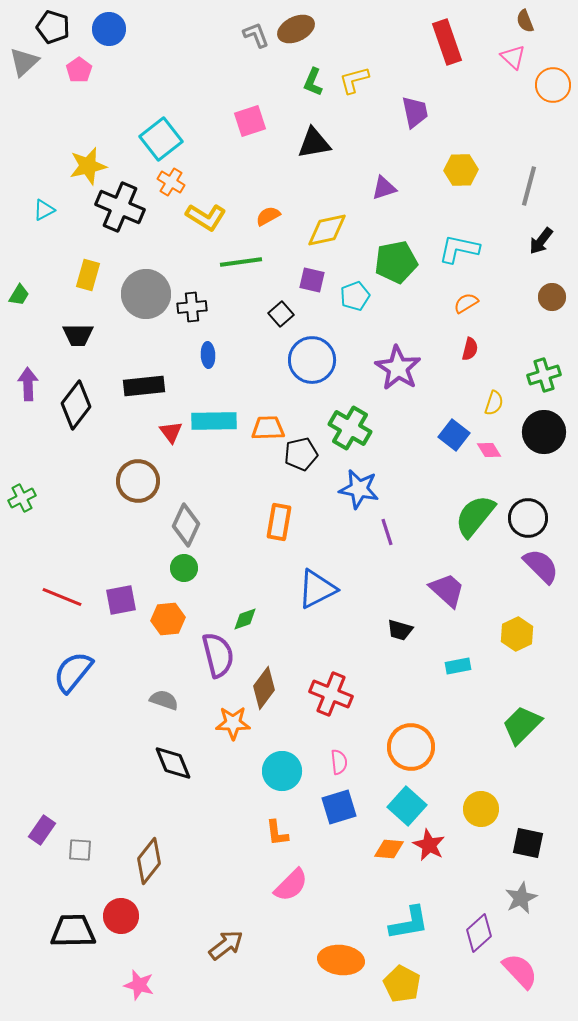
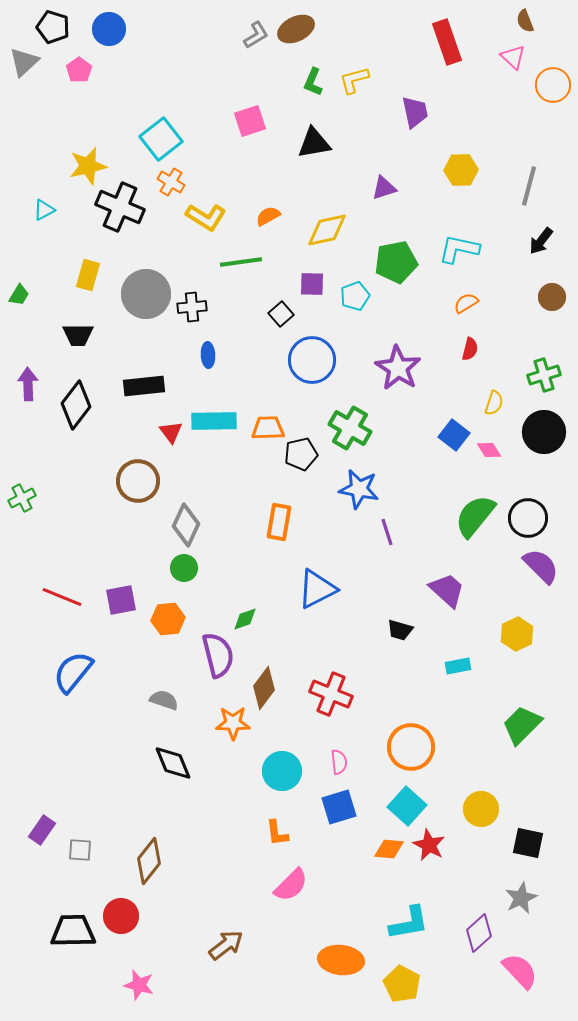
gray L-shape at (256, 35): rotated 80 degrees clockwise
purple square at (312, 280): moved 4 px down; rotated 12 degrees counterclockwise
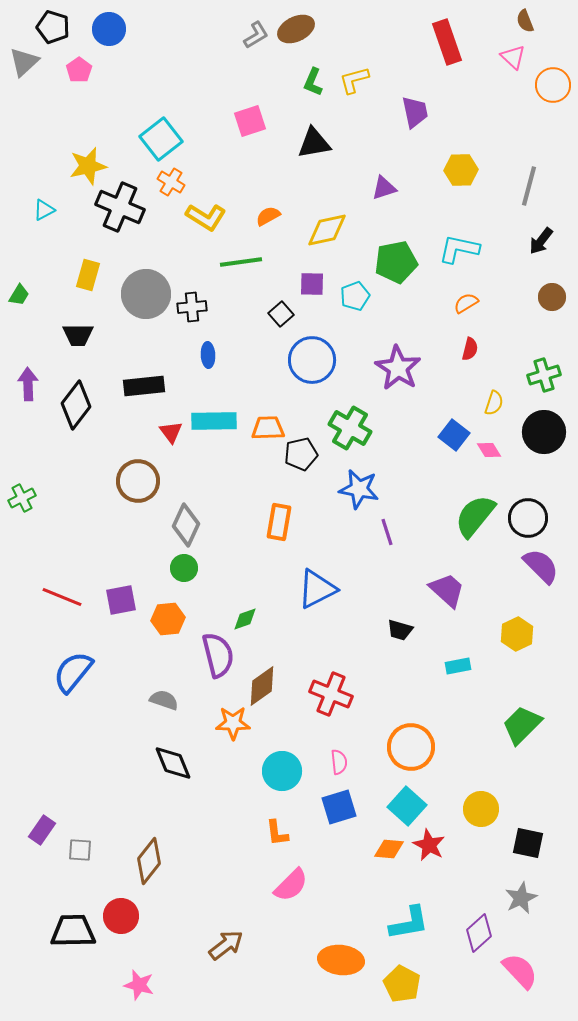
brown diamond at (264, 688): moved 2 px left, 2 px up; rotated 18 degrees clockwise
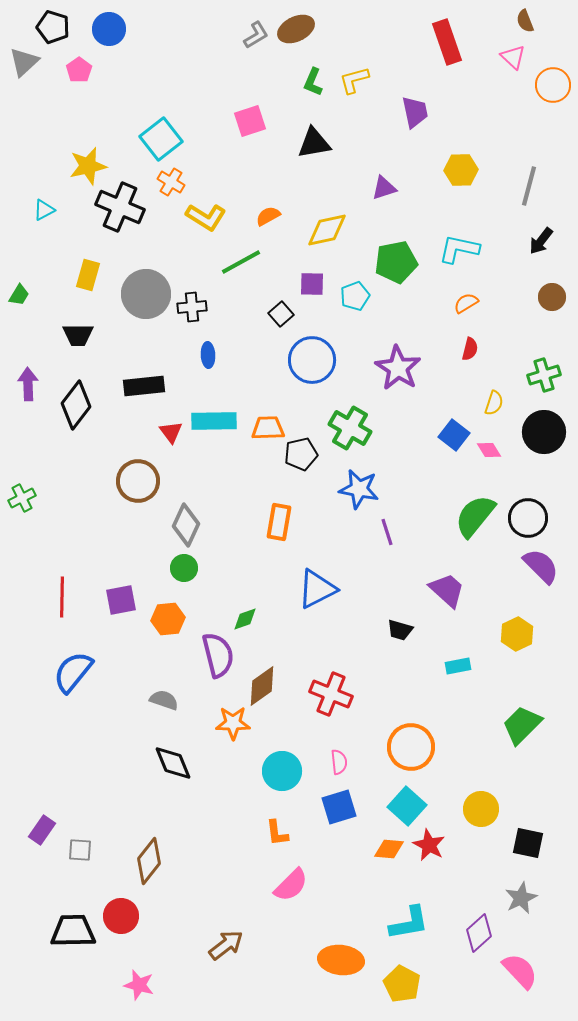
green line at (241, 262): rotated 21 degrees counterclockwise
red line at (62, 597): rotated 69 degrees clockwise
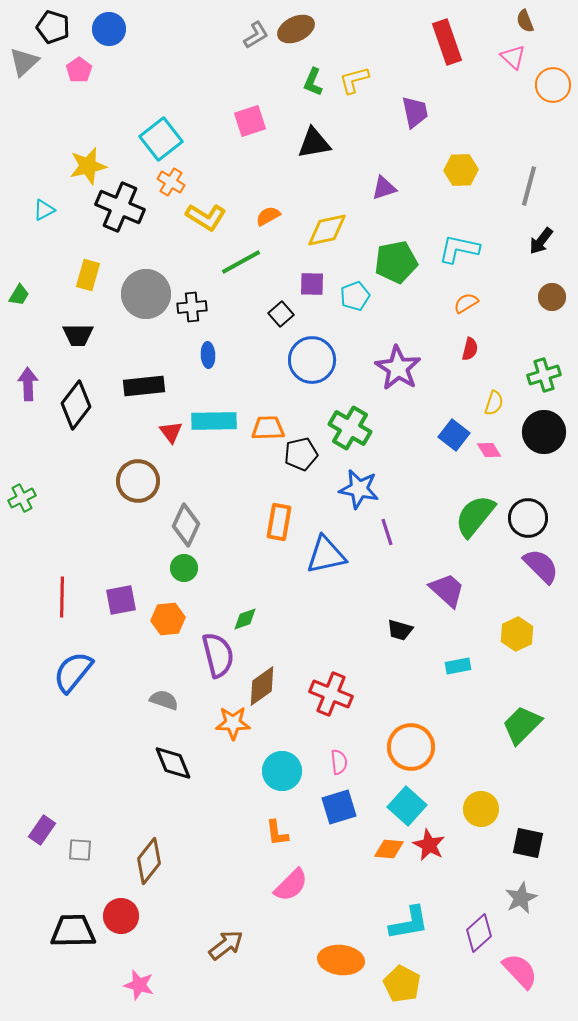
blue triangle at (317, 589): moved 9 px right, 34 px up; rotated 15 degrees clockwise
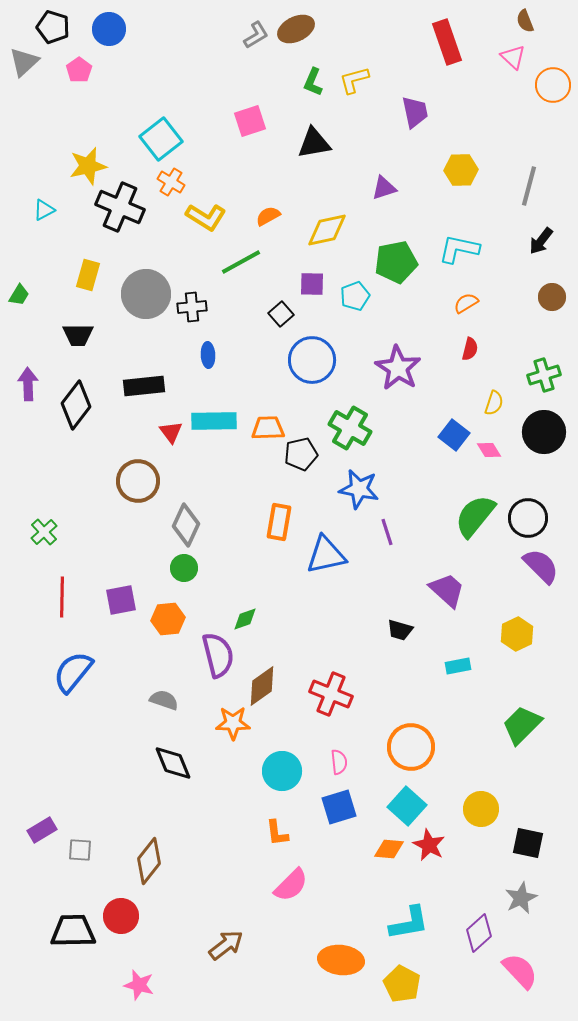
green cross at (22, 498): moved 22 px right, 34 px down; rotated 16 degrees counterclockwise
purple rectangle at (42, 830): rotated 24 degrees clockwise
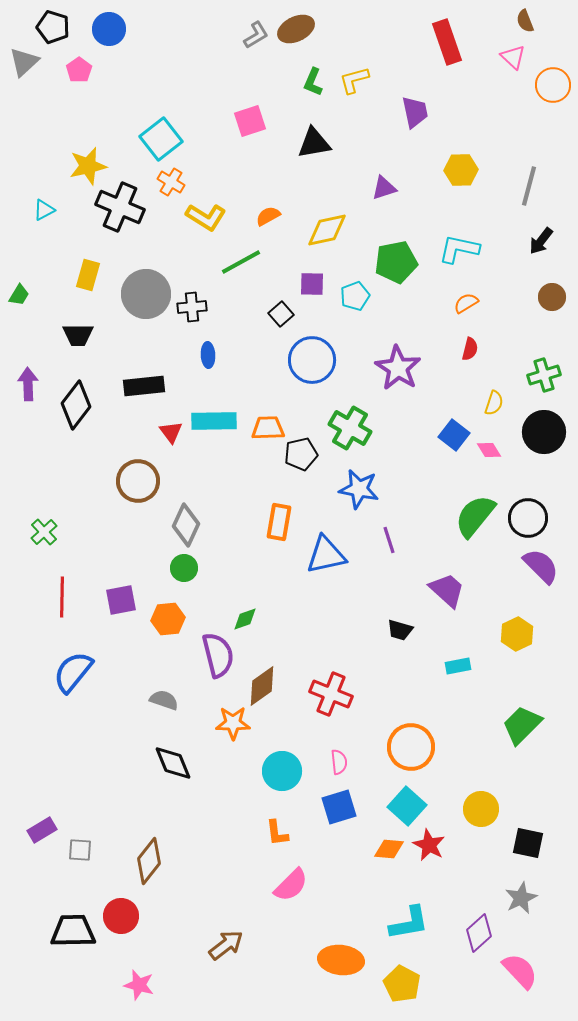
purple line at (387, 532): moved 2 px right, 8 px down
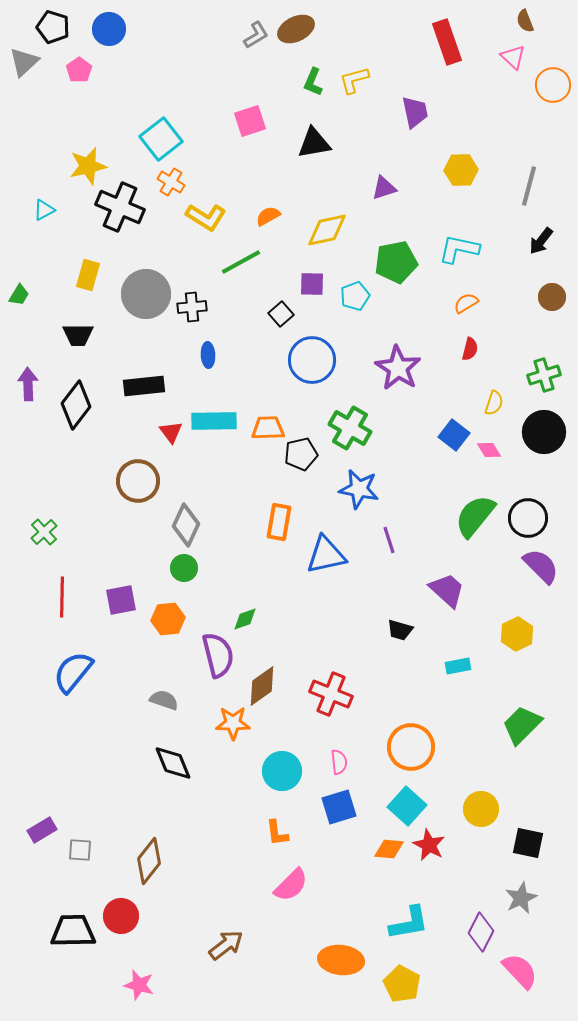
purple diamond at (479, 933): moved 2 px right, 1 px up; rotated 21 degrees counterclockwise
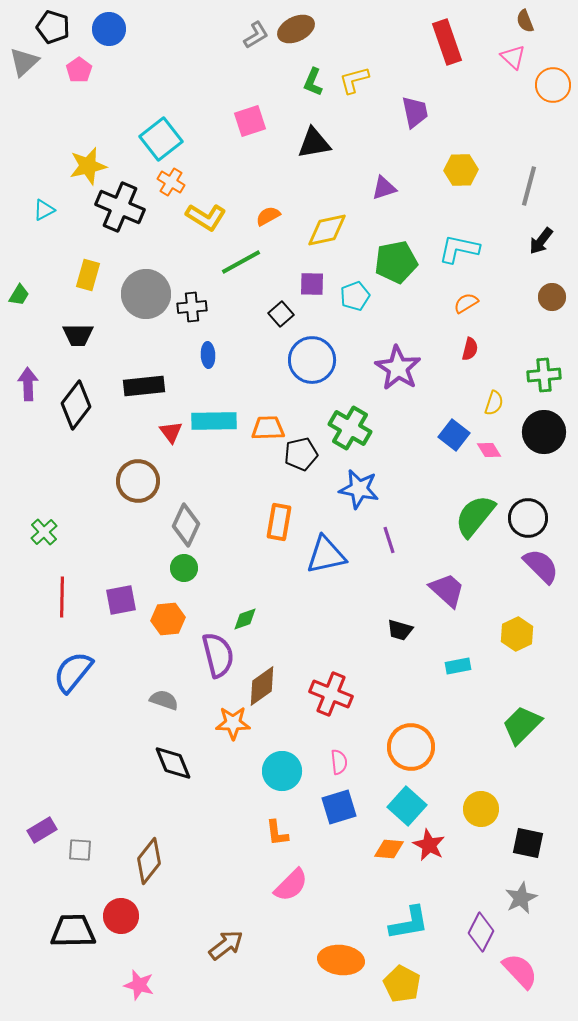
green cross at (544, 375): rotated 12 degrees clockwise
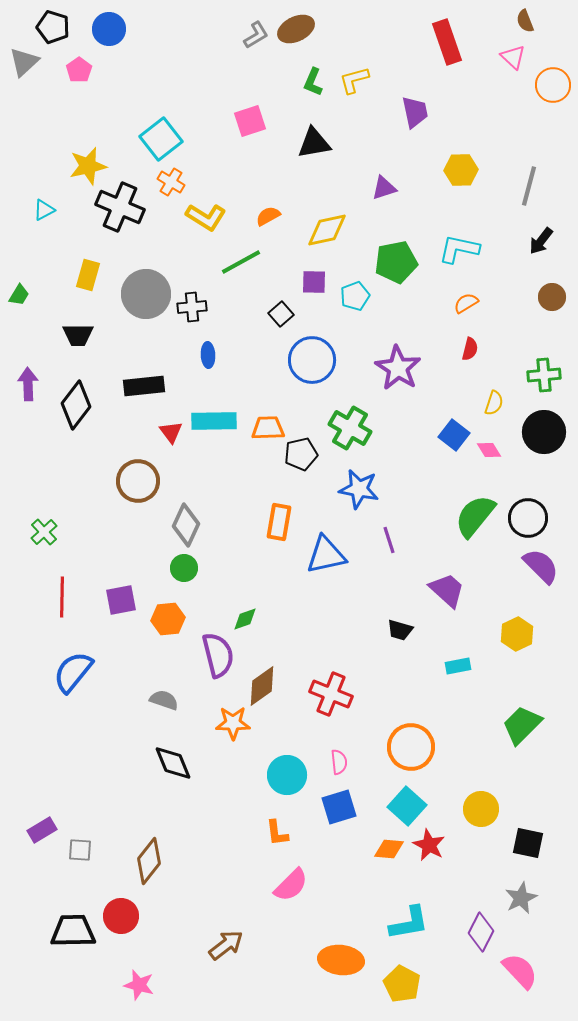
purple square at (312, 284): moved 2 px right, 2 px up
cyan circle at (282, 771): moved 5 px right, 4 px down
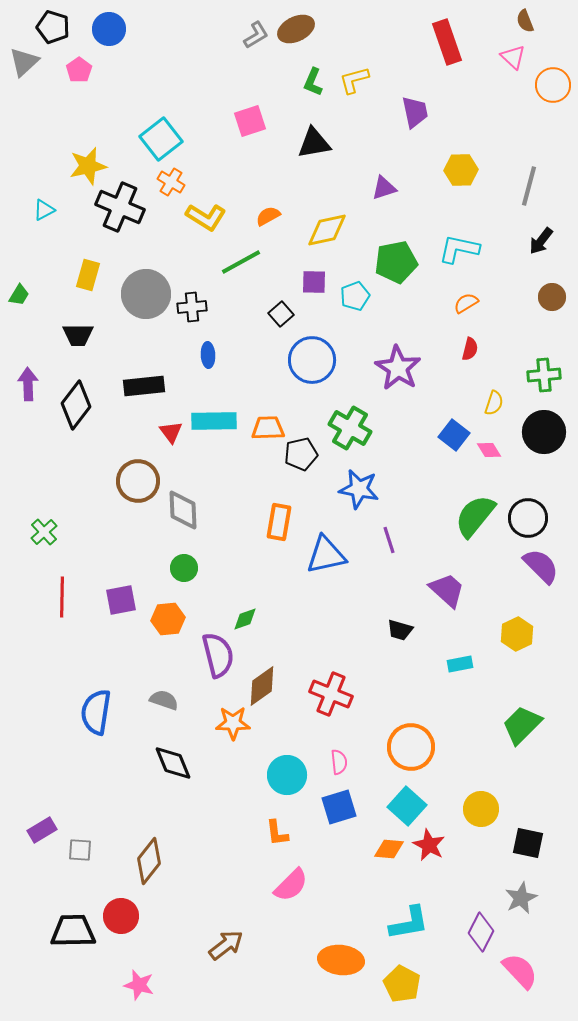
gray diamond at (186, 525): moved 3 px left, 15 px up; rotated 27 degrees counterclockwise
cyan rectangle at (458, 666): moved 2 px right, 2 px up
blue semicircle at (73, 672): moved 23 px right, 40 px down; rotated 30 degrees counterclockwise
